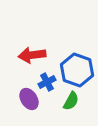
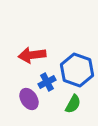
green semicircle: moved 2 px right, 3 px down
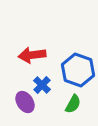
blue hexagon: moved 1 px right
blue cross: moved 5 px left, 3 px down; rotated 18 degrees counterclockwise
purple ellipse: moved 4 px left, 3 px down
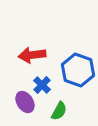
green semicircle: moved 14 px left, 7 px down
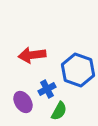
blue cross: moved 5 px right, 4 px down; rotated 18 degrees clockwise
purple ellipse: moved 2 px left
